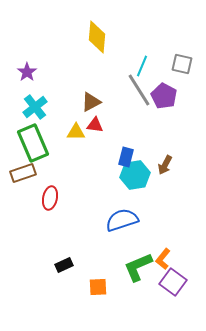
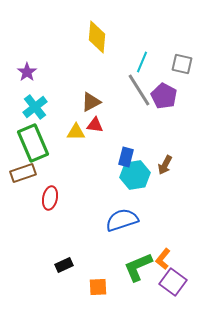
cyan line: moved 4 px up
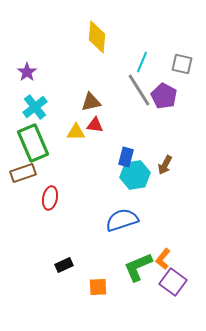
brown triangle: rotated 15 degrees clockwise
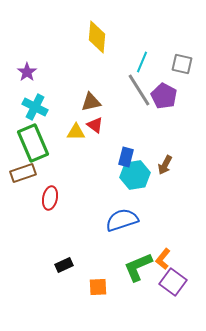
cyan cross: rotated 25 degrees counterclockwise
red triangle: rotated 30 degrees clockwise
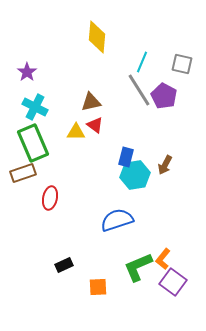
blue semicircle: moved 5 px left
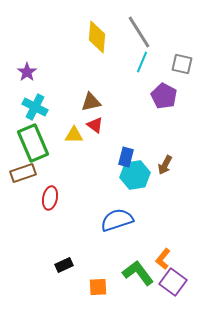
gray line: moved 58 px up
yellow triangle: moved 2 px left, 3 px down
green L-shape: moved 6 px down; rotated 76 degrees clockwise
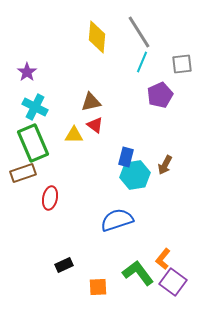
gray square: rotated 20 degrees counterclockwise
purple pentagon: moved 4 px left, 1 px up; rotated 20 degrees clockwise
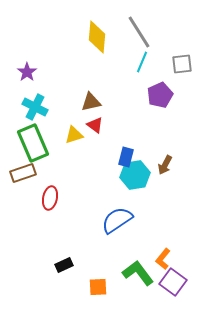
yellow triangle: rotated 18 degrees counterclockwise
blue semicircle: rotated 16 degrees counterclockwise
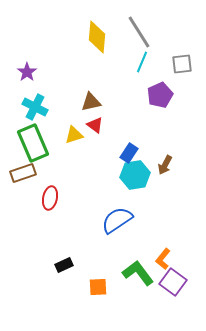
blue rectangle: moved 3 px right, 4 px up; rotated 18 degrees clockwise
